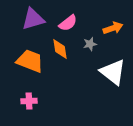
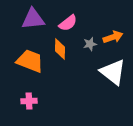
purple triangle: rotated 10 degrees clockwise
orange arrow: moved 9 px down
orange diamond: rotated 10 degrees clockwise
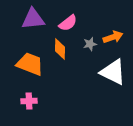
orange trapezoid: moved 3 px down
white triangle: rotated 12 degrees counterclockwise
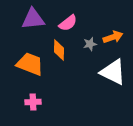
orange diamond: moved 1 px left, 1 px down
pink cross: moved 4 px right, 1 px down
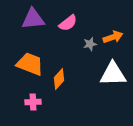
orange diamond: moved 29 px down; rotated 40 degrees clockwise
white triangle: moved 2 px down; rotated 28 degrees counterclockwise
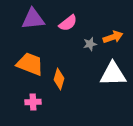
orange diamond: rotated 25 degrees counterclockwise
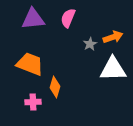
pink semicircle: moved 5 px up; rotated 150 degrees clockwise
gray star: rotated 16 degrees counterclockwise
white triangle: moved 5 px up
orange diamond: moved 4 px left, 8 px down
